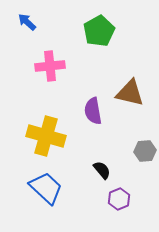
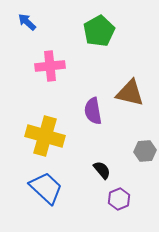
yellow cross: moved 1 px left
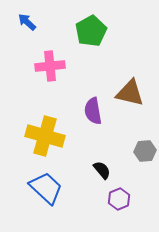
green pentagon: moved 8 px left
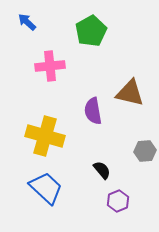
purple hexagon: moved 1 px left, 2 px down
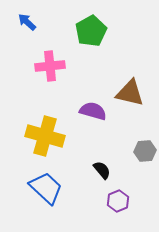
purple semicircle: rotated 116 degrees clockwise
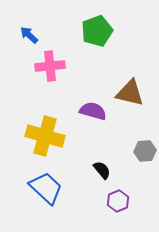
blue arrow: moved 2 px right, 13 px down
green pentagon: moved 6 px right; rotated 8 degrees clockwise
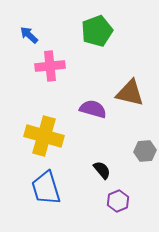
purple semicircle: moved 2 px up
yellow cross: moved 1 px left
blue trapezoid: rotated 150 degrees counterclockwise
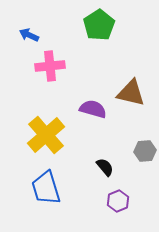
green pentagon: moved 2 px right, 6 px up; rotated 12 degrees counterclockwise
blue arrow: rotated 18 degrees counterclockwise
brown triangle: moved 1 px right
yellow cross: moved 2 px right, 1 px up; rotated 33 degrees clockwise
black semicircle: moved 3 px right, 3 px up
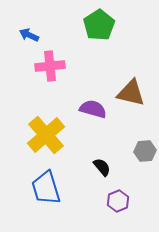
black semicircle: moved 3 px left
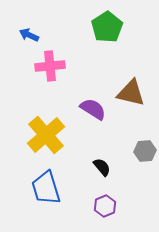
green pentagon: moved 8 px right, 2 px down
purple semicircle: rotated 16 degrees clockwise
purple hexagon: moved 13 px left, 5 px down
